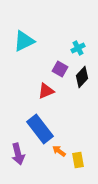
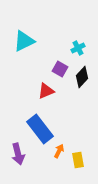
orange arrow: rotated 80 degrees clockwise
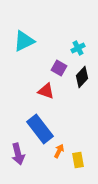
purple square: moved 1 px left, 1 px up
red triangle: rotated 42 degrees clockwise
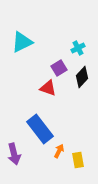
cyan triangle: moved 2 px left, 1 px down
purple square: rotated 28 degrees clockwise
red triangle: moved 2 px right, 3 px up
purple arrow: moved 4 px left
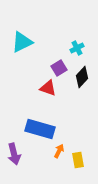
cyan cross: moved 1 px left
blue rectangle: rotated 36 degrees counterclockwise
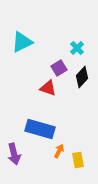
cyan cross: rotated 16 degrees counterclockwise
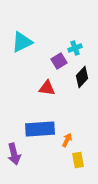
cyan cross: moved 2 px left; rotated 24 degrees clockwise
purple square: moved 7 px up
red triangle: moved 1 px left; rotated 12 degrees counterclockwise
blue rectangle: rotated 20 degrees counterclockwise
orange arrow: moved 8 px right, 11 px up
